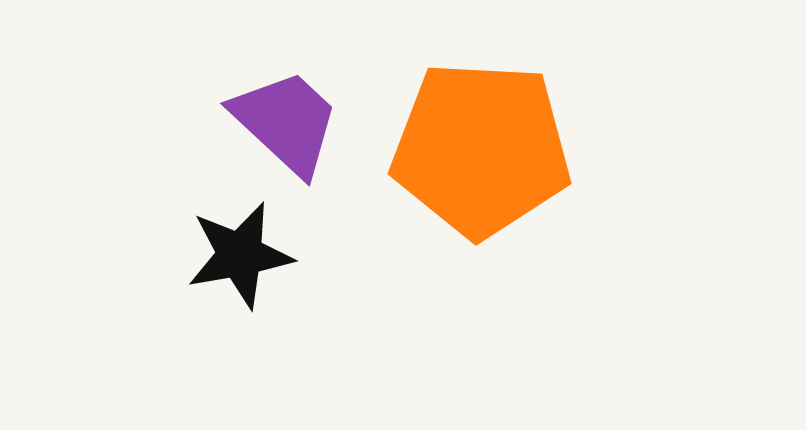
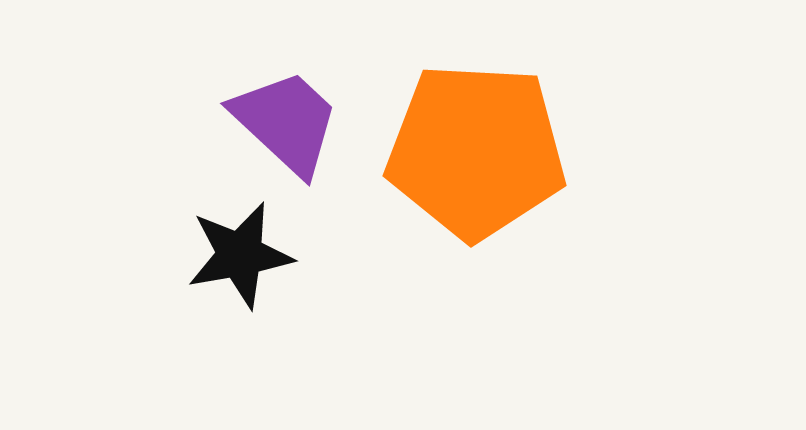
orange pentagon: moved 5 px left, 2 px down
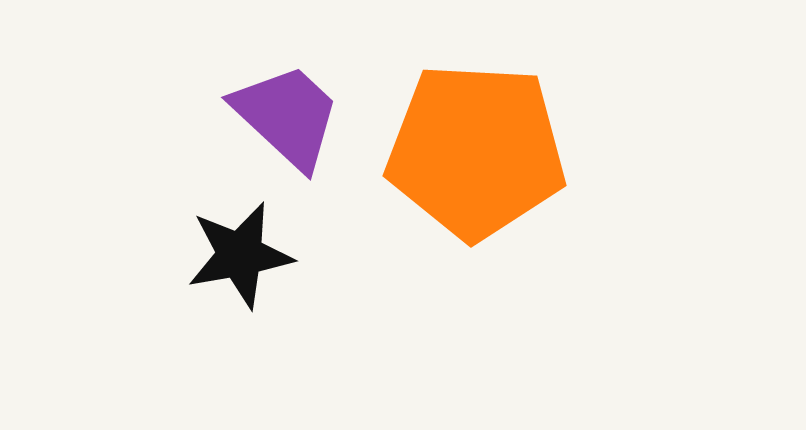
purple trapezoid: moved 1 px right, 6 px up
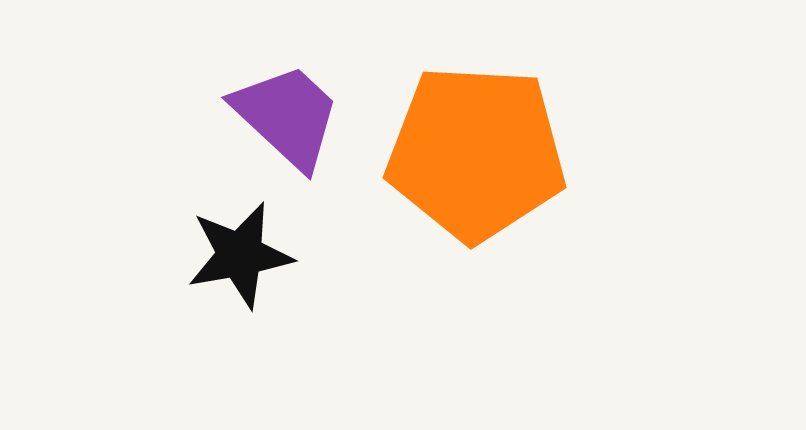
orange pentagon: moved 2 px down
